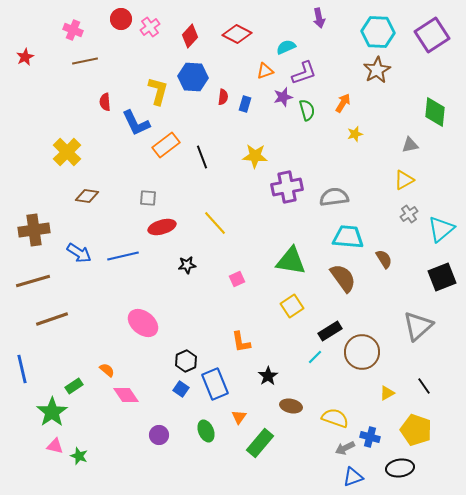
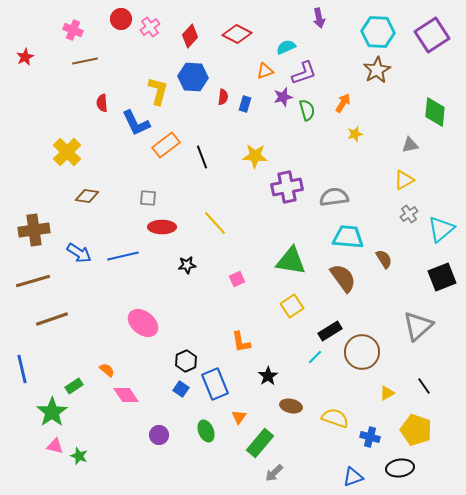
red semicircle at (105, 102): moved 3 px left, 1 px down
red ellipse at (162, 227): rotated 16 degrees clockwise
gray arrow at (345, 448): moved 71 px left, 25 px down; rotated 18 degrees counterclockwise
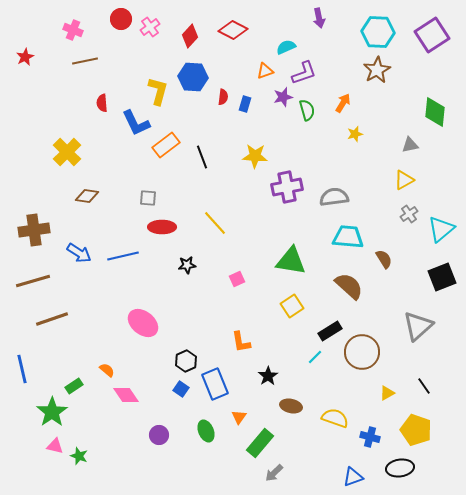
red diamond at (237, 34): moved 4 px left, 4 px up
brown semicircle at (343, 278): moved 6 px right, 8 px down; rotated 12 degrees counterclockwise
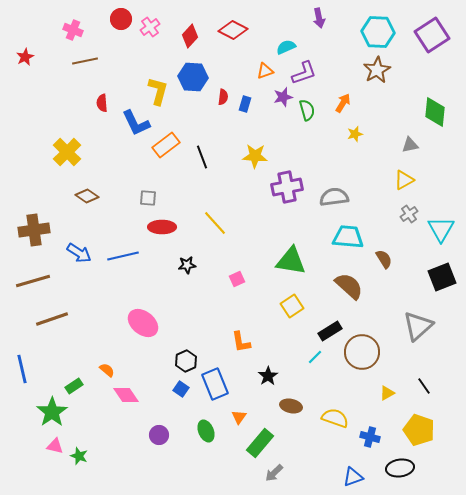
brown diamond at (87, 196): rotated 25 degrees clockwise
cyan triangle at (441, 229): rotated 20 degrees counterclockwise
yellow pentagon at (416, 430): moved 3 px right
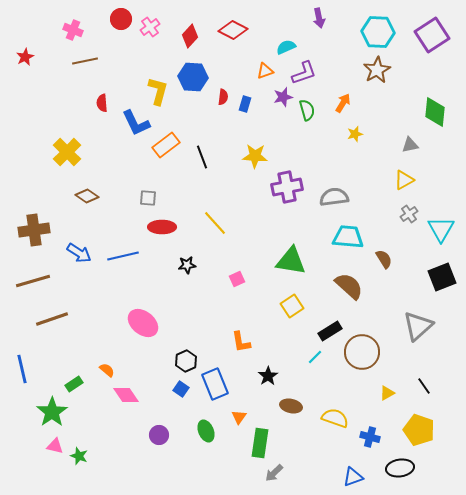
green rectangle at (74, 386): moved 2 px up
green rectangle at (260, 443): rotated 32 degrees counterclockwise
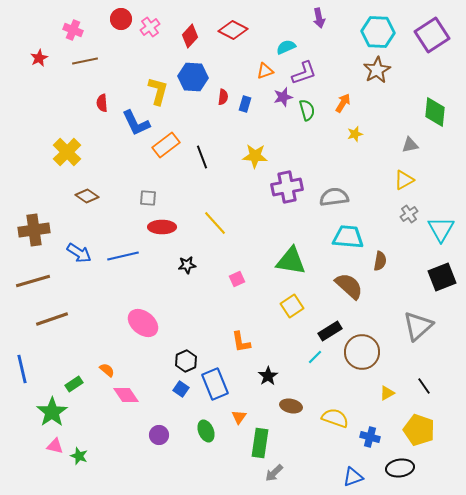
red star at (25, 57): moved 14 px right, 1 px down
brown semicircle at (384, 259): moved 4 px left, 2 px down; rotated 42 degrees clockwise
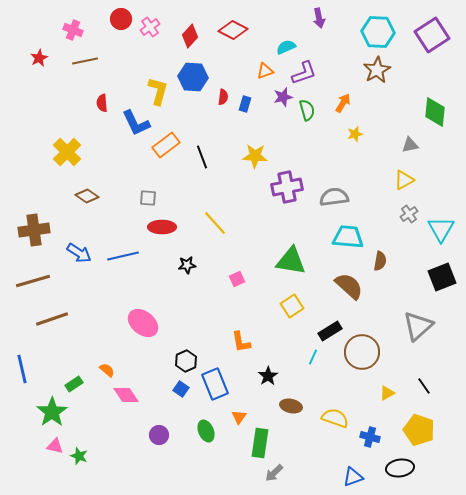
cyan line at (315, 357): moved 2 px left; rotated 21 degrees counterclockwise
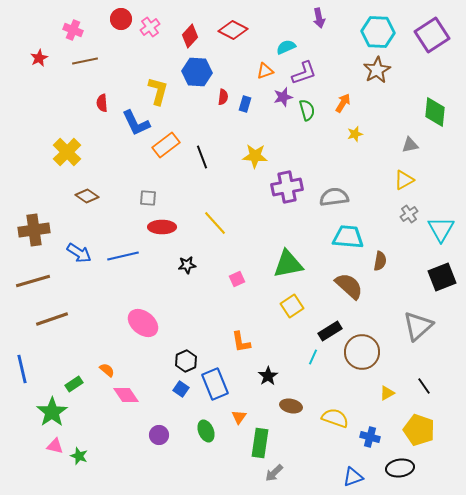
blue hexagon at (193, 77): moved 4 px right, 5 px up
green triangle at (291, 261): moved 3 px left, 3 px down; rotated 20 degrees counterclockwise
